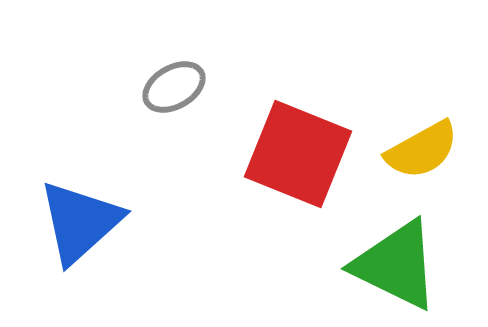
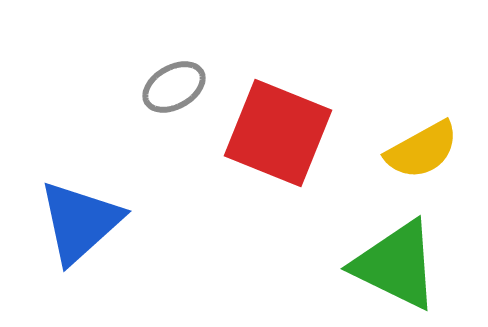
red square: moved 20 px left, 21 px up
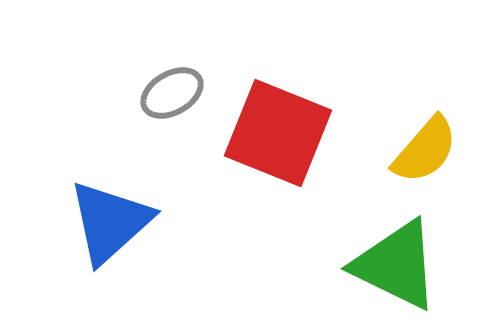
gray ellipse: moved 2 px left, 6 px down
yellow semicircle: moved 3 px right; rotated 20 degrees counterclockwise
blue triangle: moved 30 px right
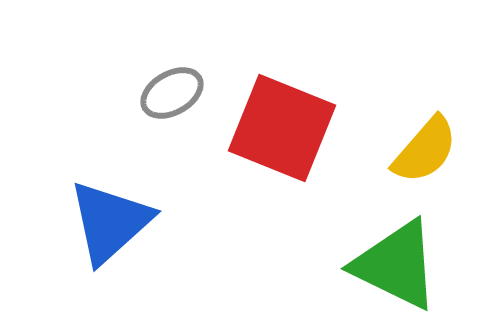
red square: moved 4 px right, 5 px up
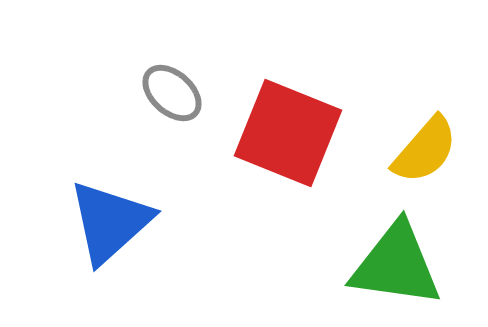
gray ellipse: rotated 72 degrees clockwise
red square: moved 6 px right, 5 px down
green triangle: rotated 18 degrees counterclockwise
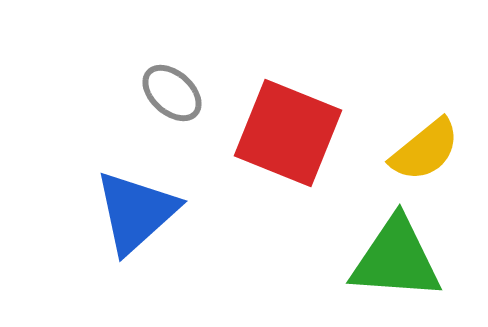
yellow semicircle: rotated 10 degrees clockwise
blue triangle: moved 26 px right, 10 px up
green triangle: moved 6 px up; rotated 4 degrees counterclockwise
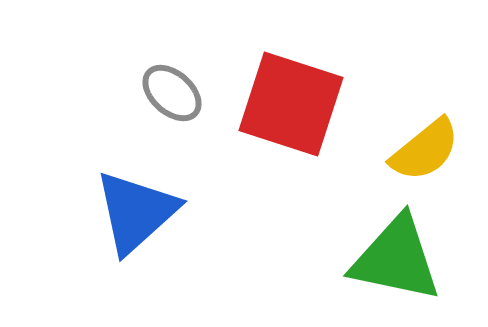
red square: moved 3 px right, 29 px up; rotated 4 degrees counterclockwise
green triangle: rotated 8 degrees clockwise
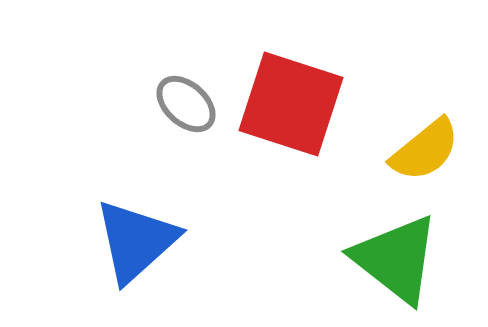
gray ellipse: moved 14 px right, 11 px down
blue triangle: moved 29 px down
green triangle: rotated 26 degrees clockwise
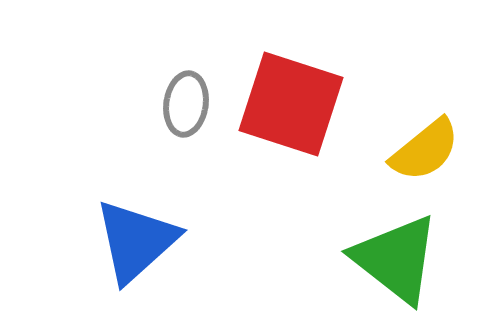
gray ellipse: rotated 56 degrees clockwise
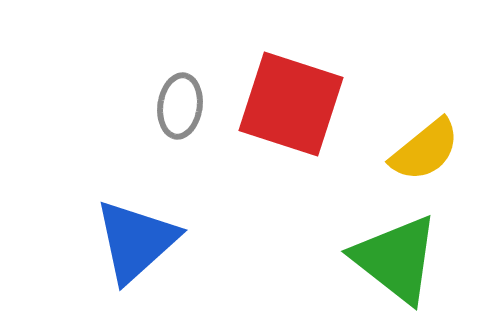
gray ellipse: moved 6 px left, 2 px down
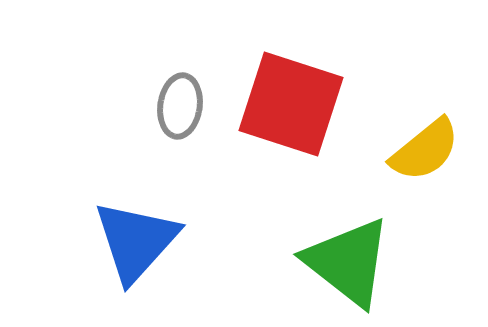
blue triangle: rotated 6 degrees counterclockwise
green triangle: moved 48 px left, 3 px down
